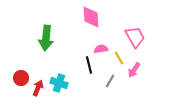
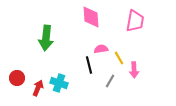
pink trapezoid: moved 16 px up; rotated 40 degrees clockwise
pink arrow: rotated 35 degrees counterclockwise
red circle: moved 4 px left
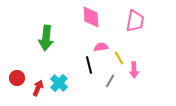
pink semicircle: moved 2 px up
cyan cross: rotated 24 degrees clockwise
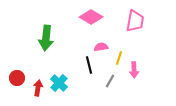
pink diamond: rotated 55 degrees counterclockwise
yellow line: rotated 48 degrees clockwise
red arrow: rotated 14 degrees counterclockwise
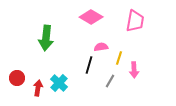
black line: rotated 30 degrees clockwise
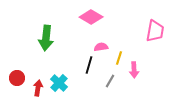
pink trapezoid: moved 20 px right, 10 px down
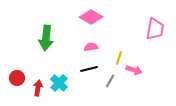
pink trapezoid: moved 2 px up
pink semicircle: moved 10 px left
black line: moved 4 px down; rotated 60 degrees clockwise
pink arrow: rotated 70 degrees counterclockwise
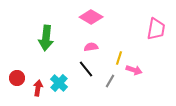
pink trapezoid: moved 1 px right
black line: moved 3 px left; rotated 66 degrees clockwise
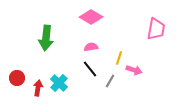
black line: moved 4 px right
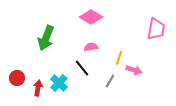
green arrow: rotated 15 degrees clockwise
black line: moved 8 px left, 1 px up
